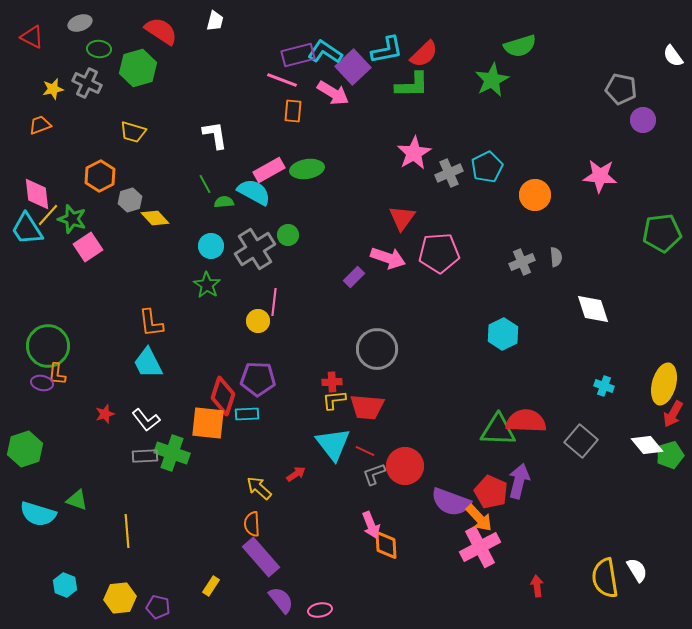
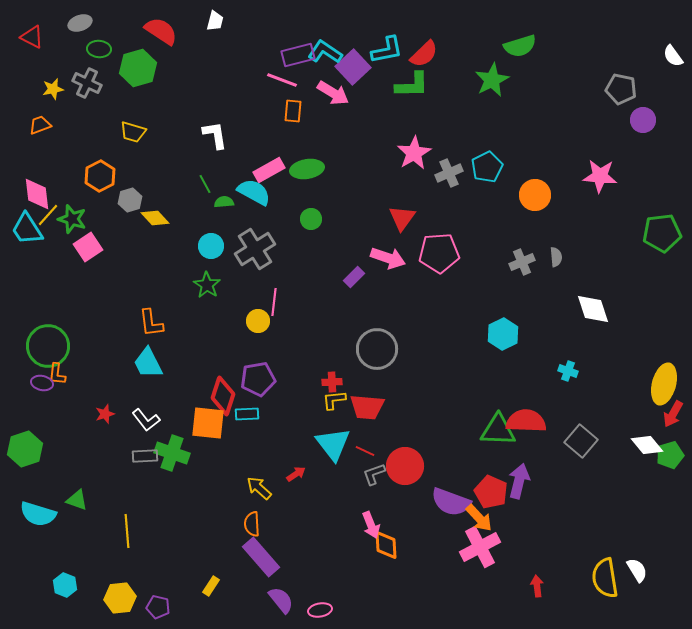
green circle at (288, 235): moved 23 px right, 16 px up
purple pentagon at (258, 379): rotated 12 degrees counterclockwise
cyan cross at (604, 386): moved 36 px left, 15 px up
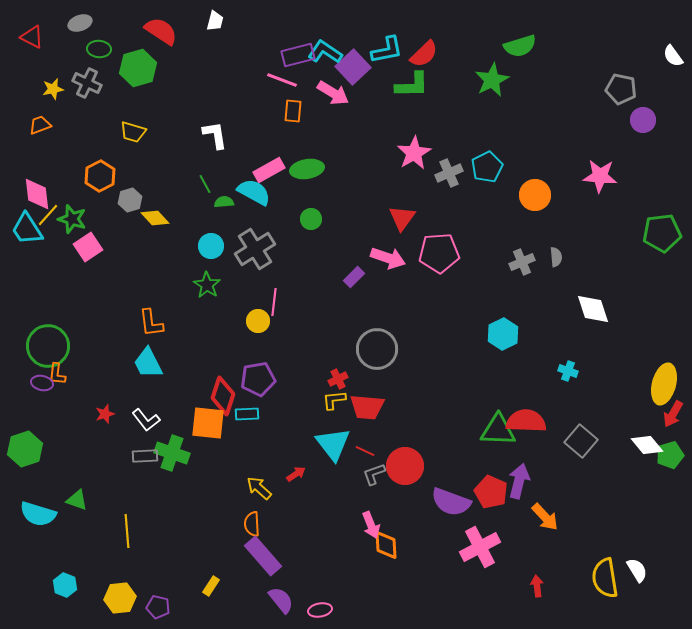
red cross at (332, 382): moved 6 px right, 3 px up; rotated 24 degrees counterclockwise
orange arrow at (479, 518): moved 66 px right, 1 px up
purple rectangle at (261, 557): moved 2 px right, 1 px up
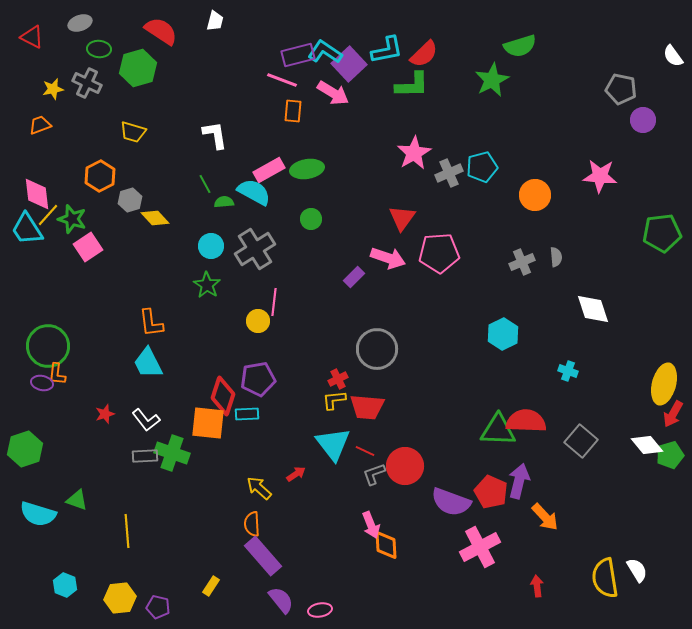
purple square at (353, 67): moved 4 px left, 3 px up
cyan pentagon at (487, 167): moved 5 px left; rotated 12 degrees clockwise
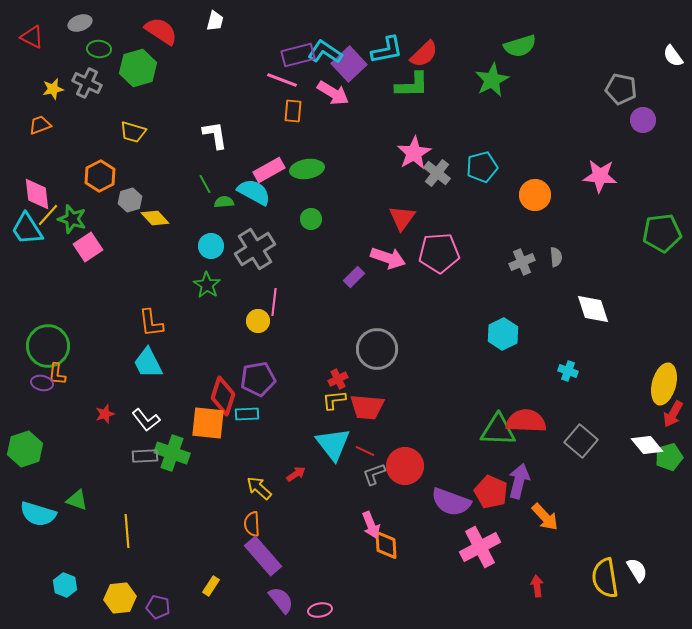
gray cross at (449, 173): moved 12 px left; rotated 28 degrees counterclockwise
green pentagon at (670, 455): moved 1 px left, 2 px down
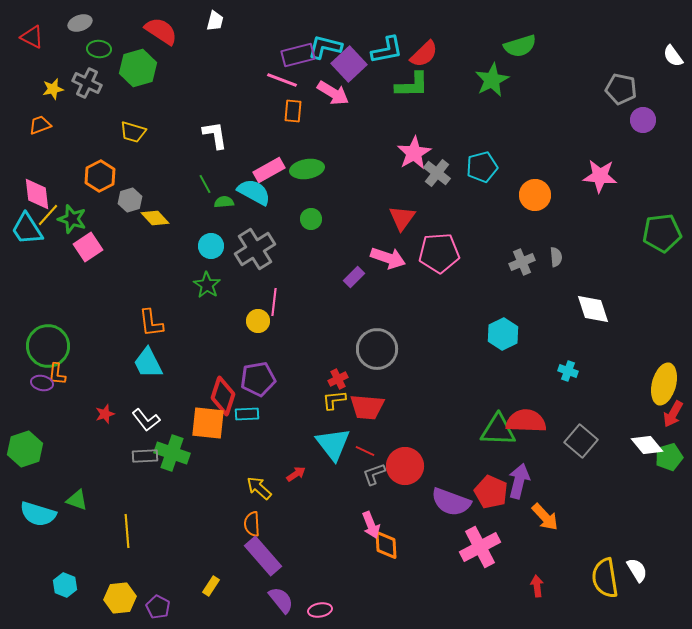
cyan L-shape at (325, 52): moved 5 px up; rotated 20 degrees counterclockwise
purple pentagon at (158, 607): rotated 15 degrees clockwise
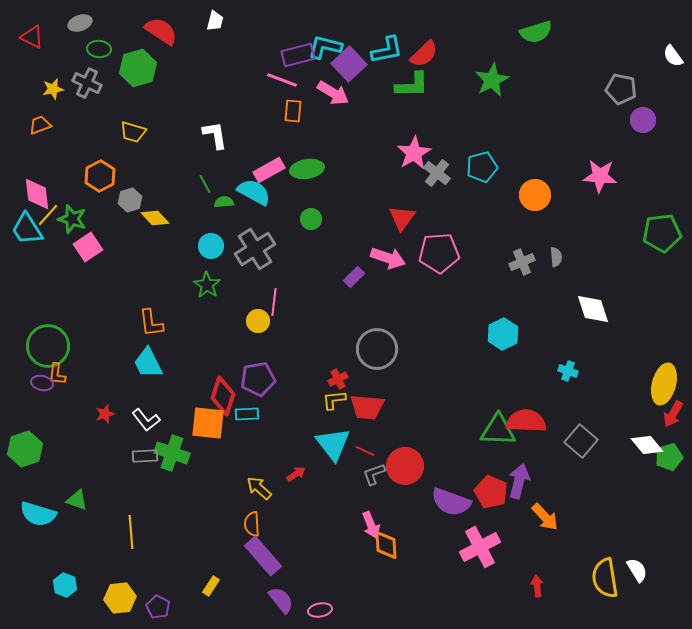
green semicircle at (520, 46): moved 16 px right, 14 px up
yellow line at (127, 531): moved 4 px right, 1 px down
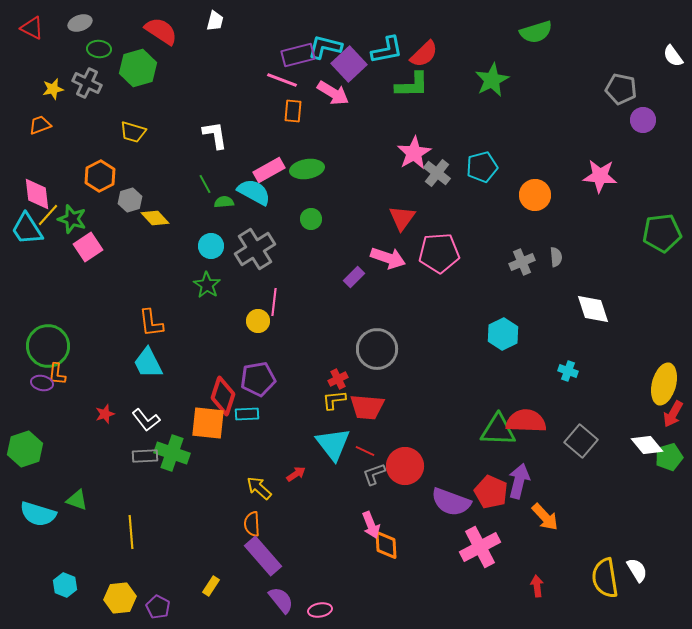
red triangle at (32, 37): moved 9 px up
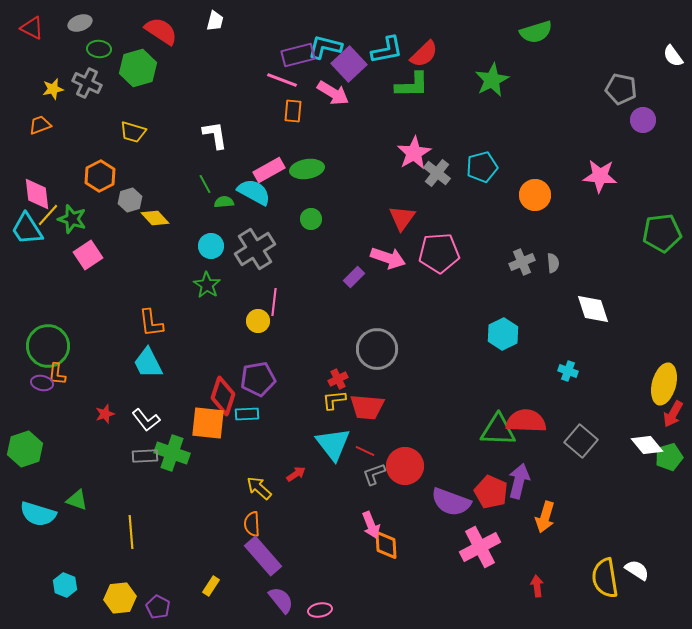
pink square at (88, 247): moved 8 px down
gray semicircle at (556, 257): moved 3 px left, 6 px down
orange arrow at (545, 517): rotated 60 degrees clockwise
white semicircle at (637, 570): rotated 25 degrees counterclockwise
